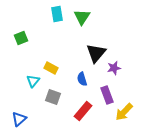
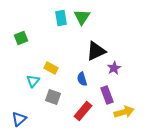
cyan rectangle: moved 4 px right, 4 px down
black triangle: moved 2 px up; rotated 25 degrees clockwise
purple star: rotated 16 degrees counterclockwise
yellow arrow: rotated 150 degrees counterclockwise
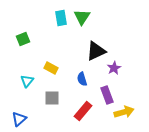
green square: moved 2 px right, 1 px down
cyan triangle: moved 6 px left
gray square: moved 1 px left, 1 px down; rotated 21 degrees counterclockwise
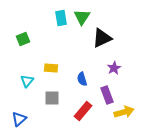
black triangle: moved 6 px right, 13 px up
yellow rectangle: rotated 24 degrees counterclockwise
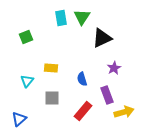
green square: moved 3 px right, 2 px up
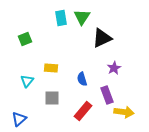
green square: moved 1 px left, 2 px down
yellow arrow: rotated 24 degrees clockwise
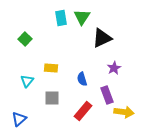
green square: rotated 24 degrees counterclockwise
